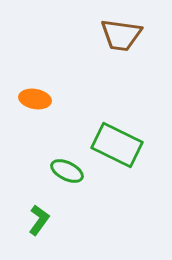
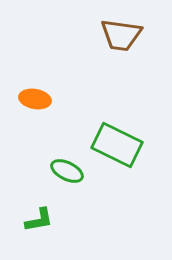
green L-shape: rotated 44 degrees clockwise
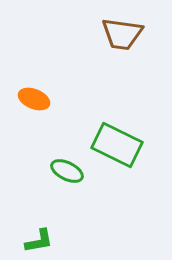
brown trapezoid: moved 1 px right, 1 px up
orange ellipse: moved 1 px left; rotated 12 degrees clockwise
green L-shape: moved 21 px down
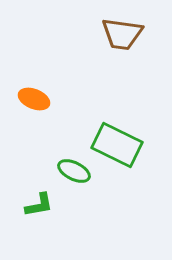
green ellipse: moved 7 px right
green L-shape: moved 36 px up
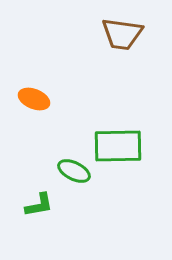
green rectangle: moved 1 px right, 1 px down; rotated 27 degrees counterclockwise
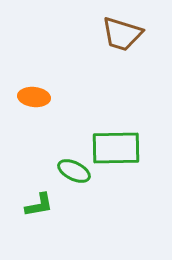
brown trapezoid: rotated 9 degrees clockwise
orange ellipse: moved 2 px up; rotated 16 degrees counterclockwise
green rectangle: moved 2 px left, 2 px down
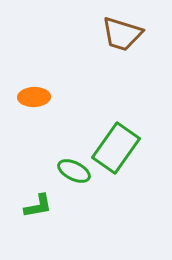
orange ellipse: rotated 8 degrees counterclockwise
green rectangle: rotated 54 degrees counterclockwise
green L-shape: moved 1 px left, 1 px down
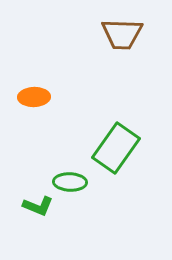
brown trapezoid: rotated 15 degrees counterclockwise
green ellipse: moved 4 px left, 11 px down; rotated 24 degrees counterclockwise
green L-shape: rotated 32 degrees clockwise
